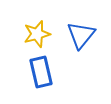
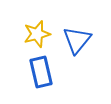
blue triangle: moved 4 px left, 5 px down
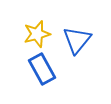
blue rectangle: moved 1 px right, 3 px up; rotated 16 degrees counterclockwise
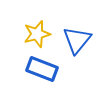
blue rectangle: rotated 40 degrees counterclockwise
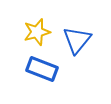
yellow star: moved 2 px up
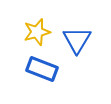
blue triangle: rotated 8 degrees counterclockwise
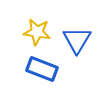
yellow star: rotated 24 degrees clockwise
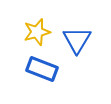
yellow star: rotated 24 degrees counterclockwise
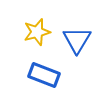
blue rectangle: moved 2 px right, 6 px down
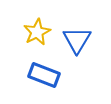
yellow star: rotated 12 degrees counterclockwise
